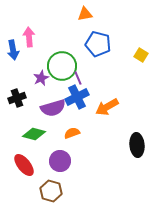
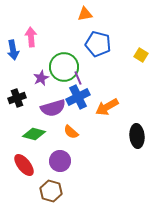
pink arrow: moved 2 px right
green circle: moved 2 px right, 1 px down
blue cross: moved 1 px right
orange semicircle: moved 1 px left, 1 px up; rotated 119 degrees counterclockwise
black ellipse: moved 9 px up
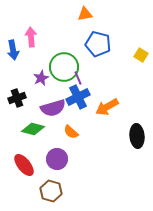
green diamond: moved 1 px left, 5 px up
purple circle: moved 3 px left, 2 px up
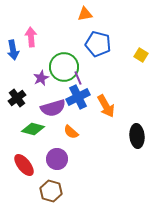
black cross: rotated 18 degrees counterclockwise
orange arrow: moved 1 px left, 1 px up; rotated 90 degrees counterclockwise
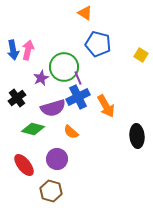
orange triangle: moved 1 px up; rotated 42 degrees clockwise
pink arrow: moved 3 px left, 13 px down; rotated 18 degrees clockwise
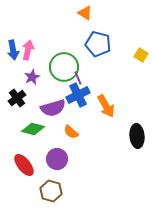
purple star: moved 9 px left, 1 px up
blue cross: moved 2 px up
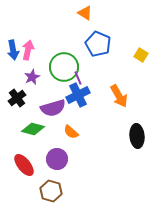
blue pentagon: rotated 10 degrees clockwise
orange arrow: moved 13 px right, 10 px up
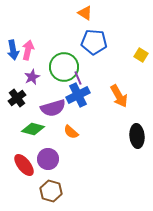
blue pentagon: moved 4 px left, 2 px up; rotated 20 degrees counterclockwise
purple circle: moved 9 px left
